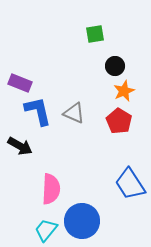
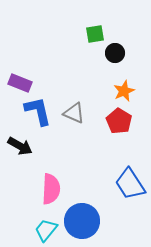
black circle: moved 13 px up
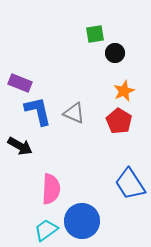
cyan trapezoid: rotated 15 degrees clockwise
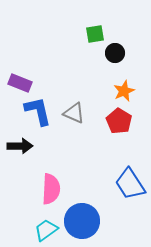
black arrow: rotated 30 degrees counterclockwise
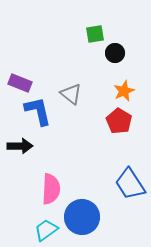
gray triangle: moved 3 px left, 19 px up; rotated 15 degrees clockwise
blue circle: moved 4 px up
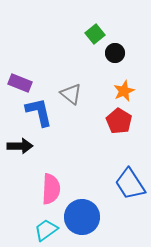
green square: rotated 30 degrees counterclockwise
blue L-shape: moved 1 px right, 1 px down
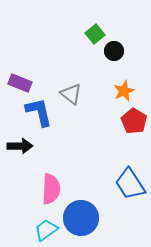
black circle: moved 1 px left, 2 px up
red pentagon: moved 15 px right
blue circle: moved 1 px left, 1 px down
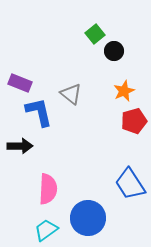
red pentagon: rotated 25 degrees clockwise
pink semicircle: moved 3 px left
blue circle: moved 7 px right
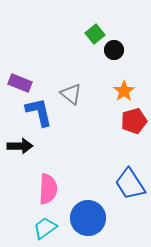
black circle: moved 1 px up
orange star: rotated 10 degrees counterclockwise
cyan trapezoid: moved 1 px left, 2 px up
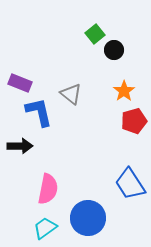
pink semicircle: rotated 8 degrees clockwise
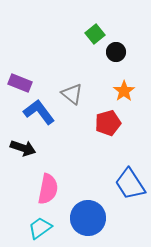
black circle: moved 2 px right, 2 px down
gray triangle: moved 1 px right
blue L-shape: rotated 24 degrees counterclockwise
red pentagon: moved 26 px left, 2 px down
black arrow: moved 3 px right, 2 px down; rotated 20 degrees clockwise
cyan trapezoid: moved 5 px left
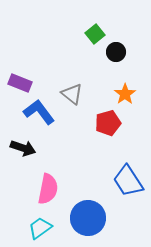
orange star: moved 1 px right, 3 px down
blue trapezoid: moved 2 px left, 3 px up
